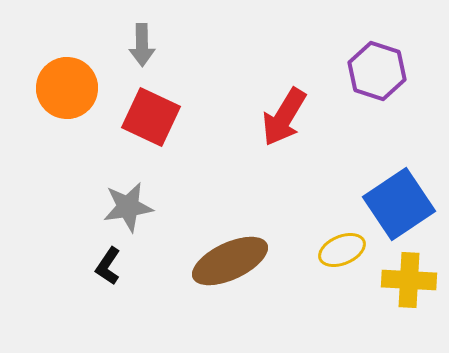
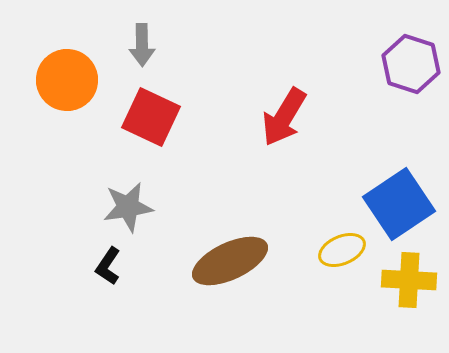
purple hexagon: moved 34 px right, 7 px up
orange circle: moved 8 px up
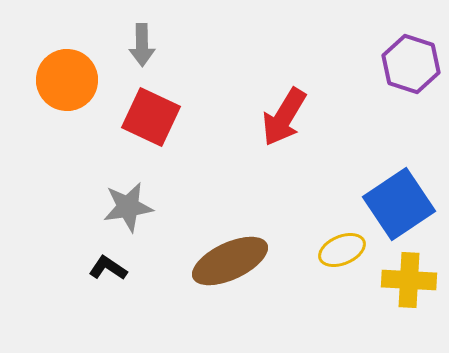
black L-shape: moved 2 px down; rotated 90 degrees clockwise
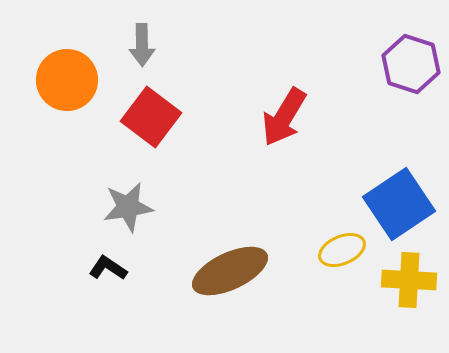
red square: rotated 12 degrees clockwise
brown ellipse: moved 10 px down
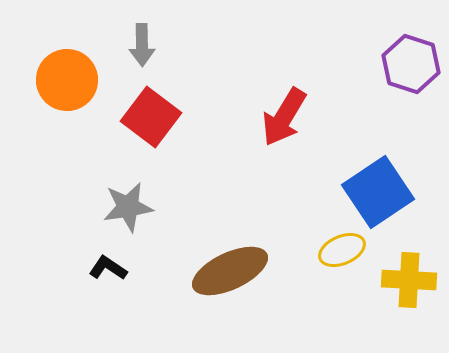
blue square: moved 21 px left, 12 px up
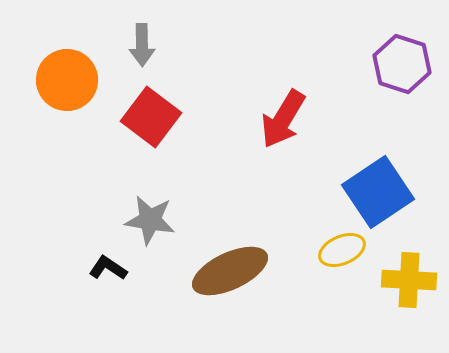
purple hexagon: moved 9 px left
red arrow: moved 1 px left, 2 px down
gray star: moved 22 px right, 13 px down; rotated 18 degrees clockwise
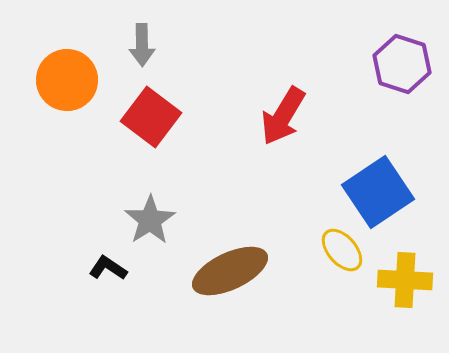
red arrow: moved 3 px up
gray star: rotated 30 degrees clockwise
yellow ellipse: rotated 72 degrees clockwise
yellow cross: moved 4 px left
